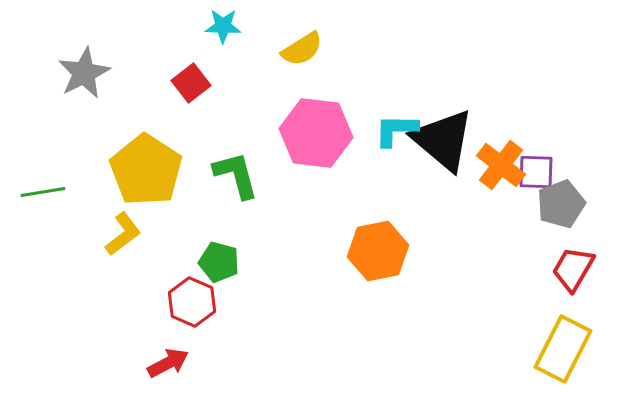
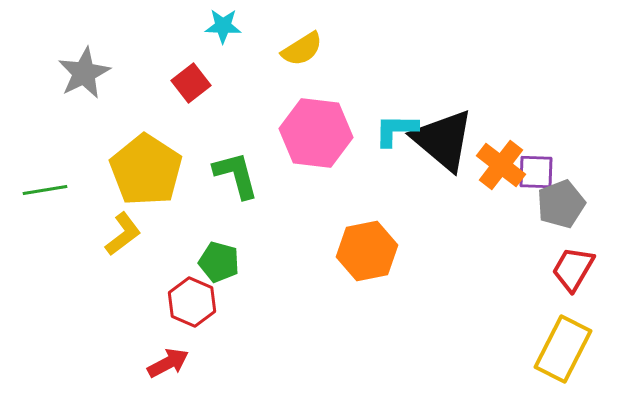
green line: moved 2 px right, 2 px up
orange hexagon: moved 11 px left
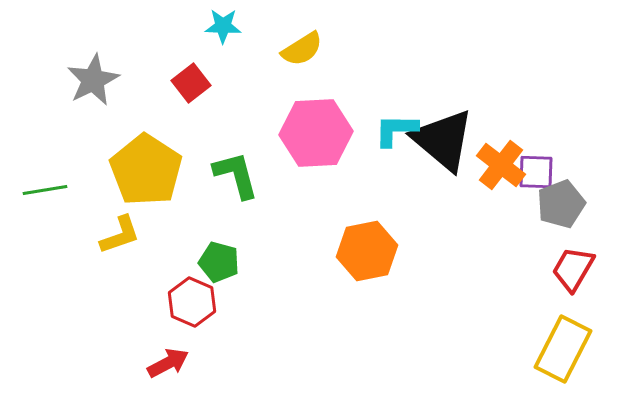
gray star: moved 9 px right, 7 px down
pink hexagon: rotated 10 degrees counterclockwise
yellow L-shape: moved 3 px left, 1 px down; rotated 18 degrees clockwise
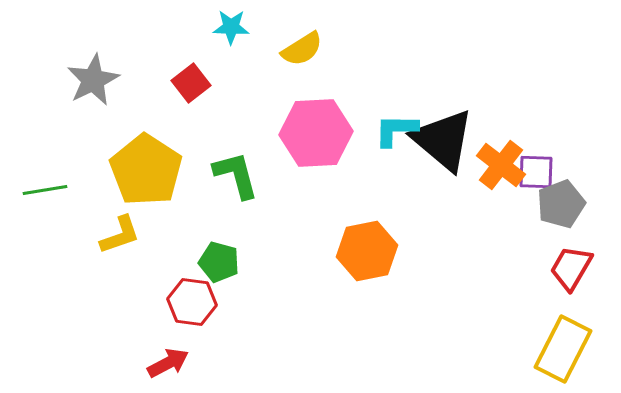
cyan star: moved 8 px right, 1 px down
red trapezoid: moved 2 px left, 1 px up
red hexagon: rotated 15 degrees counterclockwise
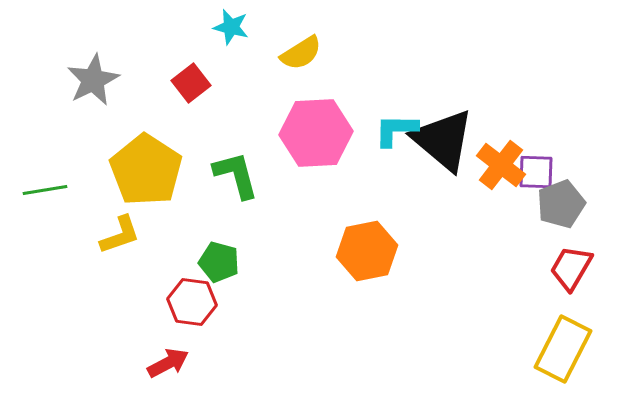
cyan star: rotated 12 degrees clockwise
yellow semicircle: moved 1 px left, 4 px down
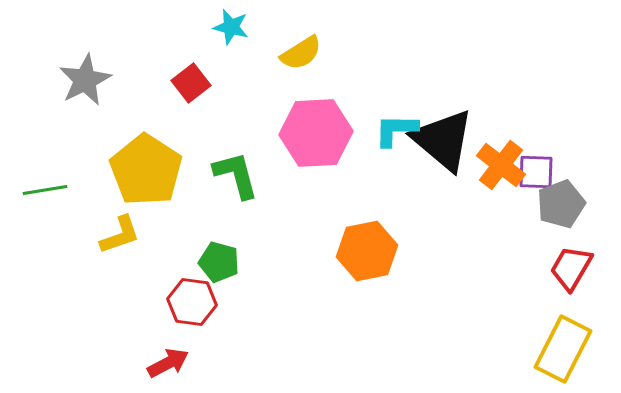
gray star: moved 8 px left
